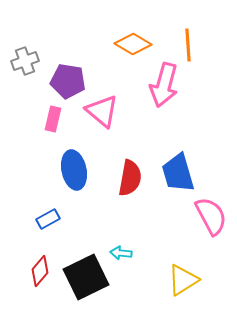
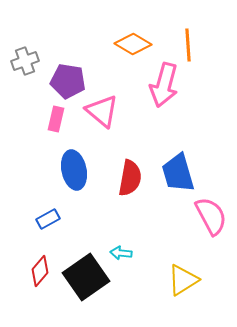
pink rectangle: moved 3 px right
black square: rotated 9 degrees counterclockwise
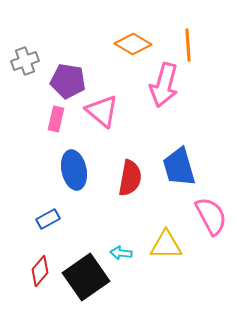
blue trapezoid: moved 1 px right, 6 px up
yellow triangle: moved 17 px left, 35 px up; rotated 32 degrees clockwise
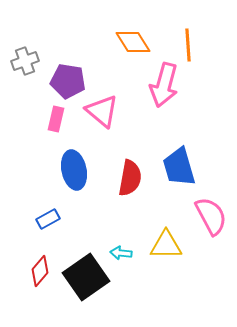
orange diamond: moved 2 px up; rotated 27 degrees clockwise
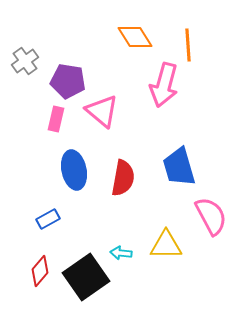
orange diamond: moved 2 px right, 5 px up
gray cross: rotated 16 degrees counterclockwise
red semicircle: moved 7 px left
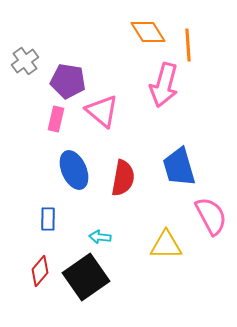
orange diamond: moved 13 px right, 5 px up
blue ellipse: rotated 12 degrees counterclockwise
blue rectangle: rotated 60 degrees counterclockwise
cyan arrow: moved 21 px left, 16 px up
